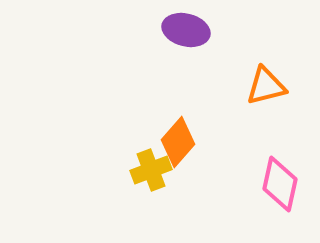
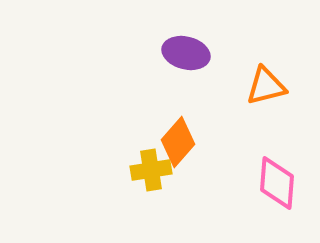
purple ellipse: moved 23 px down
yellow cross: rotated 12 degrees clockwise
pink diamond: moved 3 px left, 1 px up; rotated 8 degrees counterclockwise
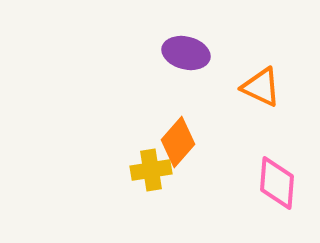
orange triangle: moved 5 px left, 1 px down; rotated 39 degrees clockwise
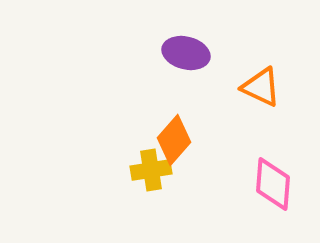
orange diamond: moved 4 px left, 2 px up
pink diamond: moved 4 px left, 1 px down
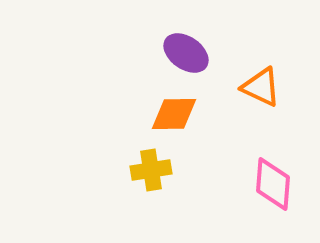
purple ellipse: rotated 21 degrees clockwise
orange diamond: moved 26 px up; rotated 48 degrees clockwise
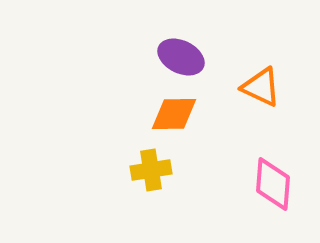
purple ellipse: moved 5 px left, 4 px down; rotated 9 degrees counterclockwise
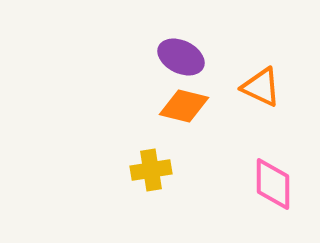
orange diamond: moved 10 px right, 8 px up; rotated 15 degrees clockwise
pink diamond: rotated 4 degrees counterclockwise
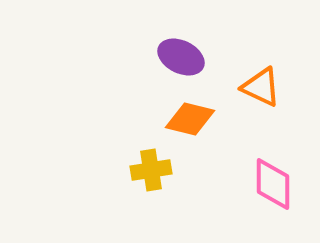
orange diamond: moved 6 px right, 13 px down
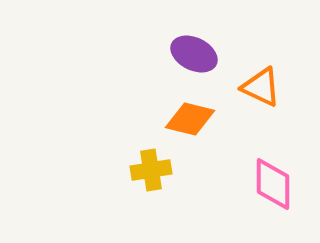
purple ellipse: moved 13 px right, 3 px up
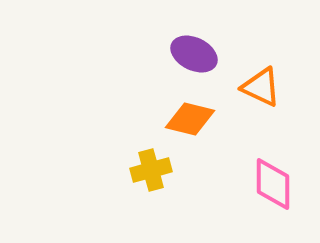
yellow cross: rotated 6 degrees counterclockwise
